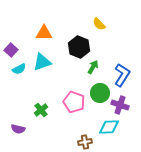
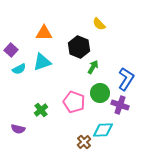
blue L-shape: moved 4 px right, 4 px down
cyan diamond: moved 6 px left, 3 px down
brown cross: moved 1 px left; rotated 32 degrees counterclockwise
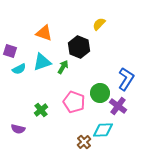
yellow semicircle: rotated 88 degrees clockwise
orange triangle: rotated 18 degrees clockwise
purple square: moved 1 px left, 1 px down; rotated 24 degrees counterclockwise
green arrow: moved 30 px left
purple cross: moved 2 px left, 1 px down; rotated 18 degrees clockwise
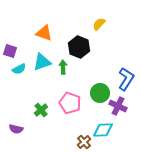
green arrow: rotated 32 degrees counterclockwise
pink pentagon: moved 4 px left, 1 px down
purple cross: rotated 12 degrees counterclockwise
purple semicircle: moved 2 px left
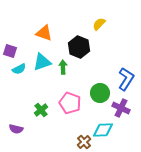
purple cross: moved 3 px right, 2 px down
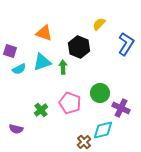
blue L-shape: moved 35 px up
cyan diamond: rotated 10 degrees counterclockwise
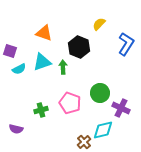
green cross: rotated 24 degrees clockwise
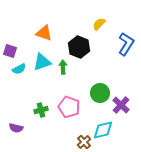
pink pentagon: moved 1 px left, 4 px down
purple cross: moved 3 px up; rotated 18 degrees clockwise
purple semicircle: moved 1 px up
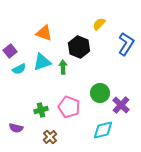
purple square: rotated 32 degrees clockwise
brown cross: moved 34 px left, 5 px up
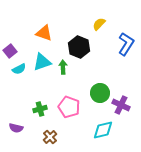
purple cross: rotated 18 degrees counterclockwise
green cross: moved 1 px left, 1 px up
